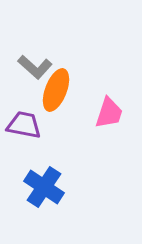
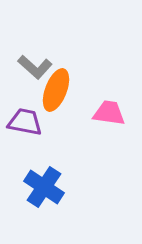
pink trapezoid: rotated 100 degrees counterclockwise
purple trapezoid: moved 1 px right, 3 px up
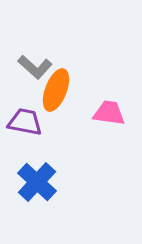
blue cross: moved 7 px left, 5 px up; rotated 9 degrees clockwise
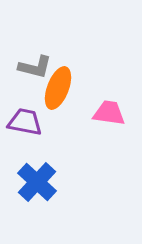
gray L-shape: rotated 28 degrees counterclockwise
orange ellipse: moved 2 px right, 2 px up
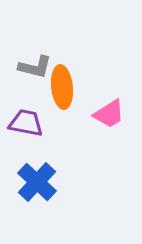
orange ellipse: moved 4 px right, 1 px up; rotated 27 degrees counterclockwise
pink trapezoid: moved 1 px down; rotated 140 degrees clockwise
purple trapezoid: moved 1 px right, 1 px down
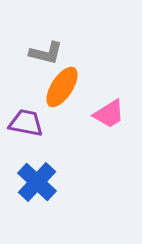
gray L-shape: moved 11 px right, 14 px up
orange ellipse: rotated 39 degrees clockwise
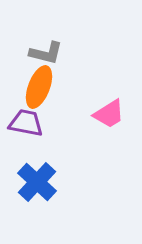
orange ellipse: moved 23 px left; rotated 12 degrees counterclockwise
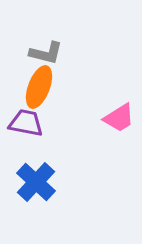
pink trapezoid: moved 10 px right, 4 px down
blue cross: moved 1 px left
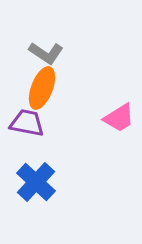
gray L-shape: rotated 20 degrees clockwise
orange ellipse: moved 3 px right, 1 px down
purple trapezoid: moved 1 px right
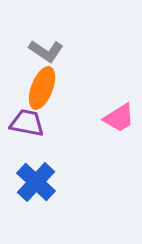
gray L-shape: moved 2 px up
